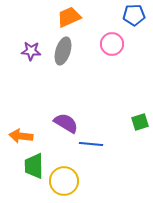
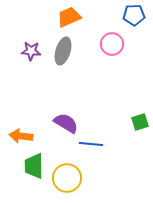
yellow circle: moved 3 px right, 3 px up
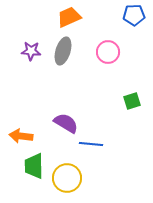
pink circle: moved 4 px left, 8 px down
green square: moved 8 px left, 21 px up
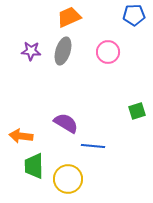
green square: moved 5 px right, 10 px down
blue line: moved 2 px right, 2 px down
yellow circle: moved 1 px right, 1 px down
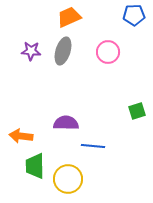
purple semicircle: rotated 30 degrees counterclockwise
green trapezoid: moved 1 px right
